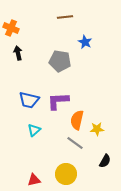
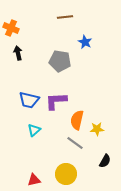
purple L-shape: moved 2 px left
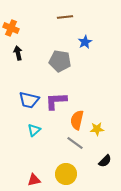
blue star: rotated 16 degrees clockwise
black semicircle: rotated 16 degrees clockwise
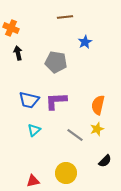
gray pentagon: moved 4 px left, 1 px down
orange semicircle: moved 21 px right, 15 px up
yellow star: rotated 16 degrees counterclockwise
gray line: moved 8 px up
yellow circle: moved 1 px up
red triangle: moved 1 px left, 1 px down
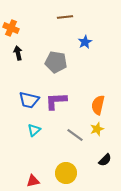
black semicircle: moved 1 px up
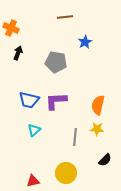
black arrow: rotated 32 degrees clockwise
yellow star: rotated 24 degrees clockwise
gray line: moved 2 px down; rotated 60 degrees clockwise
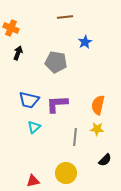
purple L-shape: moved 1 px right, 3 px down
cyan triangle: moved 3 px up
